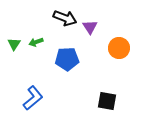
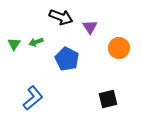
black arrow: moved 4 px left, 1 px up
blue pentagon: rotated 30 degrees clockwise
black square: moved 1 px right, 2 px up; rotated 24 degrees counterclockwise
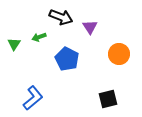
green arrow: moved 3 px right, 5 px up
orange circle: moved 6 px down
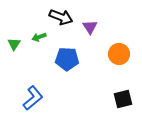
blue pentagon: rotated 25 degrees counterclockwise
black square: moved 15 px right
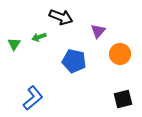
purple triangle: moved 8 px right, 4 px down; rotated 14 degrees clockwise
orange circle: moved 1 px right
blue pentagon: moved 7 px right, 2 px down; rotated 10 degrees clockwise
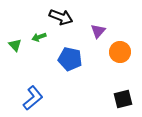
green triangle: moved 1 px right, 1 px down; rotated 16 degrees counterclockwise
orange circle: moved 2 px up
blue pentagon: moved 4 px left, 2 px up
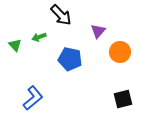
black arrow: moved 2 px up; rotated 25 degrees clockwise
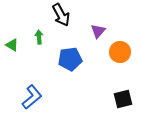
black arrow: rotated 15 degrees clockwise
green arrow: rotated 104 degrees clockwise
green triangle: moved 3 px left; rotated 16 degrees counterclockwise
blue pentagon: rotated 20 degrees counterclockwise
blue L-shape: moved 1 px left, 1 px up
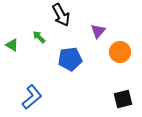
green arrow: rotated 40 degrees counterclockwise
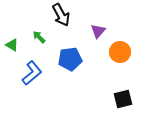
blue L-shape: moved 24 px up
